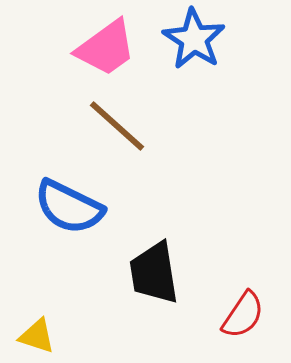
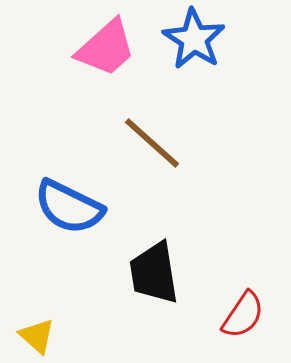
pink trapezoid: rotated 6 degrees counterclockwise
brown line: moved 35 px right, 17 px down
yellow triangle: rotated 24 degrees clockwise
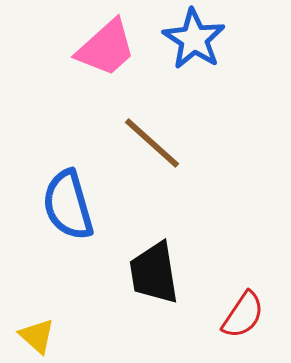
blue semicircle: moved 1 px left, 2 px up; rotated 48 degrees clockwise
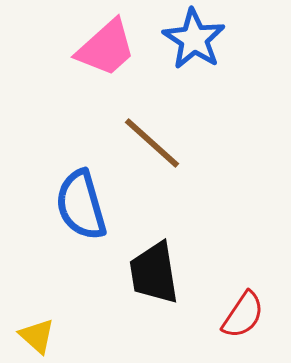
blue semicircle: moved 13 px right
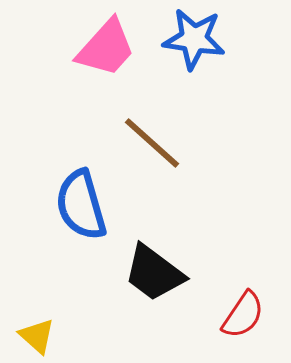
blue star: rotated 24 degrees counterclockwise
pink trapezoid: rotated 6 degrees counterclockwise
black trapezoid: rotated 44 degrees counterclockwise
